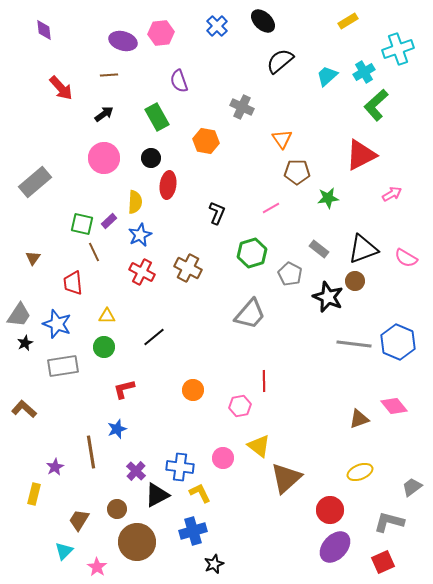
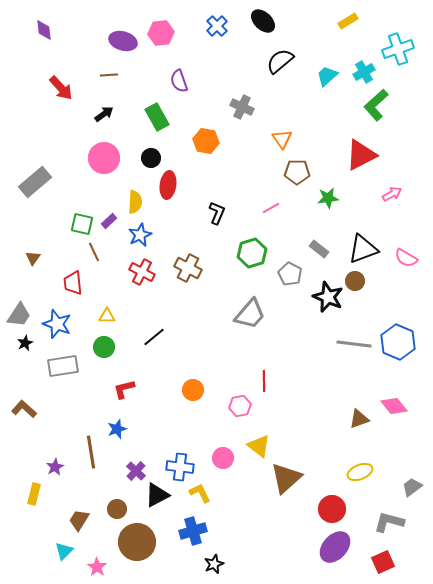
red circle at (330, 510): moved 2 px right, 1 px up
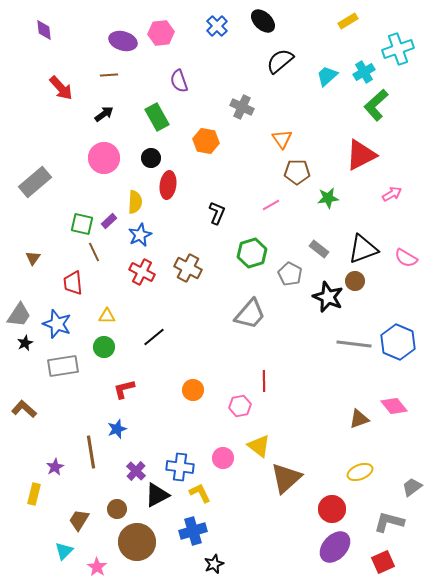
pink line at (271, 208): moved 3 px up
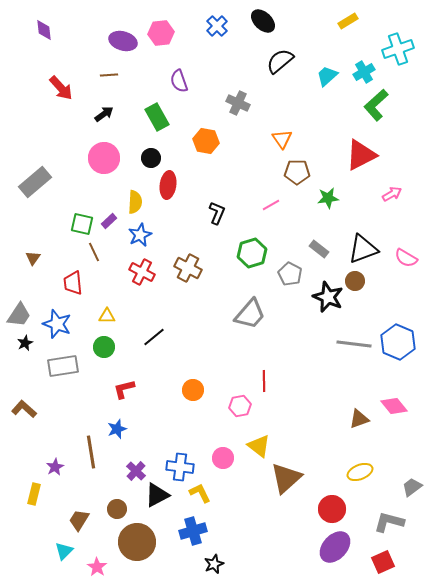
gray cross at (242, 107): moved 4 px left, 4 px up
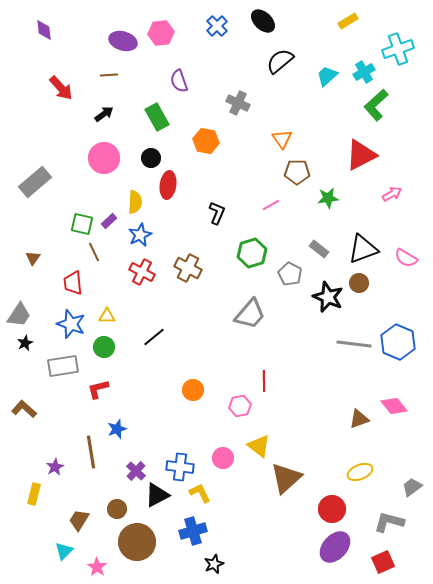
brown circle at (355, 281): moved 4 px right, 2 px down
blue star at (57, 324): moved 14 px right
red L-shape at (124, 389): moved 26 px left
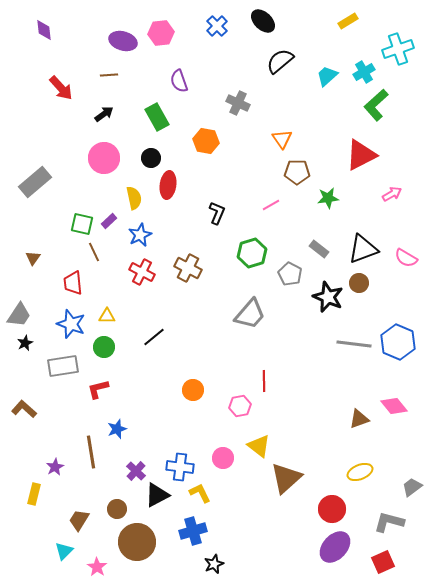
yellow semicircle at (135, 202): moved 1 px left, 4 px up; rotated 15 degrees counterclockwise
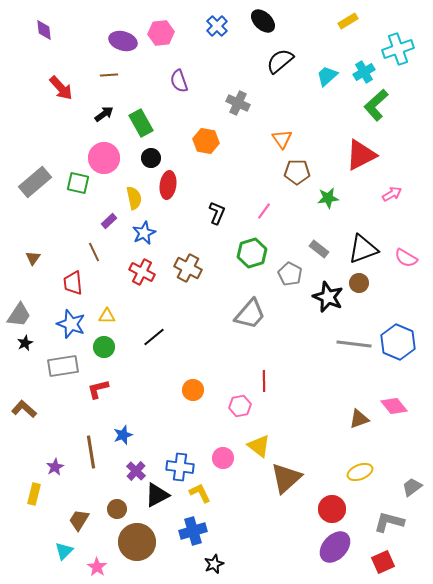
green rectangle at (157, 117): moved 16 px left, 6 px down
pink line at (271, 205): moved 7 px left, 6 px down; rotated 24 degrees counterclockwise
green square at (82, 224): moved 4 px left, 41 px up
blue star at (140, 235): moved 4 px right, 2 px up
blue star at (117, 429): moved 6 px right, 6 px down
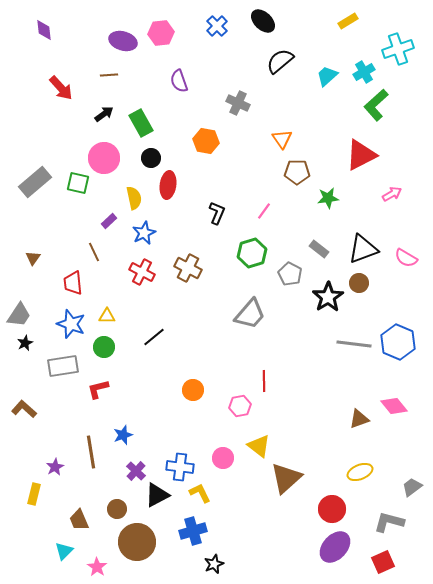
black star at (328, 297): rotated 16 degrees clockwise
brown trapezoid at (79, 520): rotated 55 degrees counterclockwise
